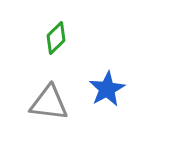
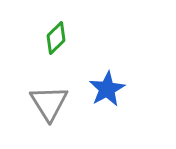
gray triangle: rotated 51 degrees clockwise
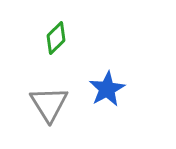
gray triangle: moved 1 px down
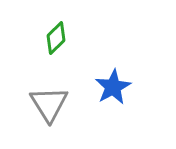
blue star: moved 6 px right, 2 px up
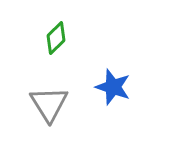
blue star: rotated 24 degrees counterclockwise
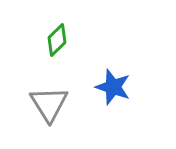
green diamond: moved 1 px right, 2 px down
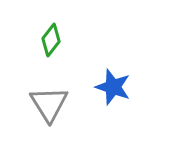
green diamond: moved 6 px left; rotated 8 degrees counterclockwise
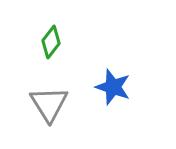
green diamond: moved 2 px down
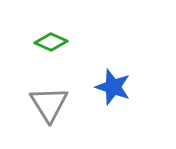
green diamond: rotated 76 degrees clockwise
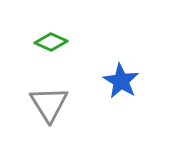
blue star: moved 8 px right, 6 px up; rotated 12 degrees clockwise
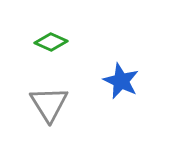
blue star: rotated 6 degrees counterclockwise
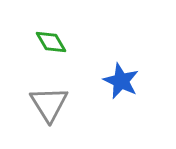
green diamond: rotated 36 degrees clockwise
